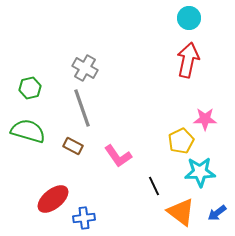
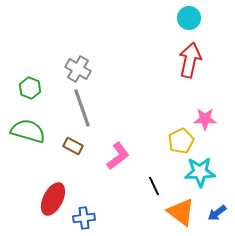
red arrow: moved 2 px right
gray cross: moved 7 px left, 1 px down
green hexagon: rotated 25 degrees counterclockwise
pink L-shape: rotated 92 degrees counterclockwise
red ellipse: rotated 24 degrees counterclockwise
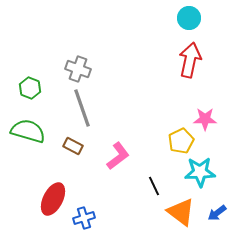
gray cross: rotated 10 degrees counterclockwise
blue cross: rotated 10 degrees counterclockwise
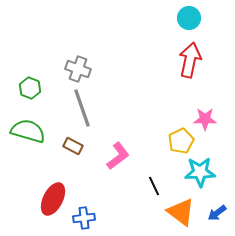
blue cross: rotated 10 degrees clockwise
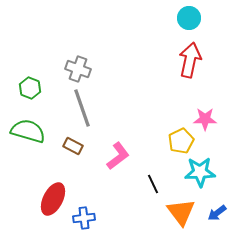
black line: moved 1 px left, 2 px up
orange triangle: rotated 16 degrees clockwise
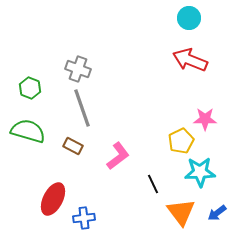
red arrow: rotated 80 degrees counterclockwise
